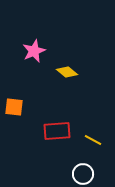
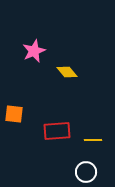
yellow diamond: rotated 10 degrees clockwise
orange square: moved 7 px down
yellow line: rotated 30 degrees counterclockwise
white circle: moved 3 px right, 2 px up
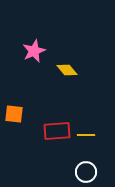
yellow diamond: moved 2 px up
yellow line: moved 7 px left, 5 px up
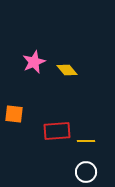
pink star: moved 11 px down
yellow line: moved 6 px down
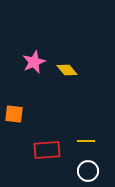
red rectangle: moved 10 px left, 19 px down
white circle: moved 2 px right, 1 px up
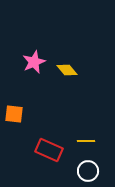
red rectangle: moved 2 px right; rotated 28 degrees clockwise
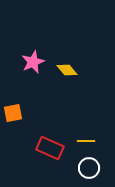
pink star: moved 1 px left
orange square: moved 1 px left, 1 px up; rotated 18 degrees counterclockwise
red rectangle: moved 1 px right, 2 px up
white circle: moved 1 px right, 3 px up
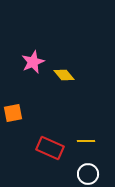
yellow diamond: moved 3 px left, 5 px down
white circle: moved 1 px left, 6 px down
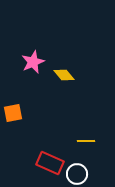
red rectangle: moved 15 px down
white circle: moved 11 px left
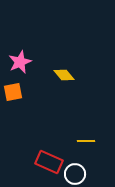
pink star: moved 13 px left
orange square: moved 21 px up
red rectangle: moved 1 px left, 1 px up
white circle: moved 2 px left
